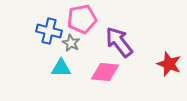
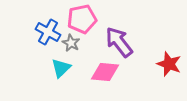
blue cross: moved 1 px left, 1 px down; rotated 15 degrees clockwise
cyan triangle: rotated 45 degrees counterclockwise
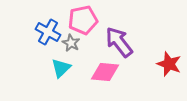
pink pentagon: moved 1 px right, 1 px down
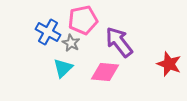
cyan triangle: moved 2 px right
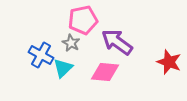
blue cross: moved 7 px left, 23 px down
purple arrow: moved 2 px left; rotated 16 degrees counterclockwise
red star: moved 2 px up
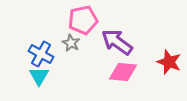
blue cross: moved 1 px up
cyan triangle: moved 24 px left, 8 px down; rotated 15 degrees counterclockwise
pink diamond: moved 18 px right
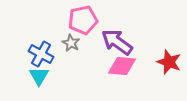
pink diamond: moved 1 px left, 6 px up
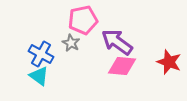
cyan triangle: rotated 25 degrees counterclockwise
